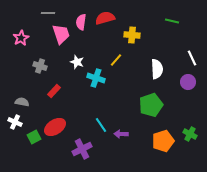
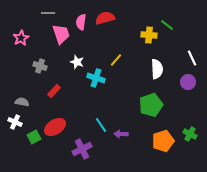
green line: moved 5 px left, 4 px down; rotated 24 degrees clockwise
yellow cross: moved 17 px right
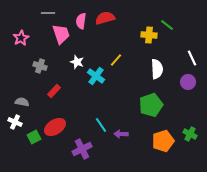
pink semicircle: moved 1 px up
cyan cross: moved 2 px up; rotated 18 degrees clockwise
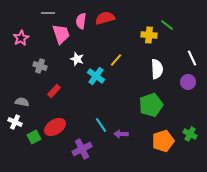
white star: moved 3 px up
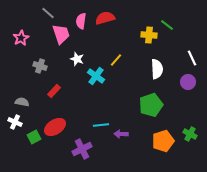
gray line: rotated 40 degrees clockwise
cyan line: rotated 63 degrees counterclockwise
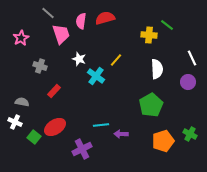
white star: moved 2 px right
green pentagon: rotated 10 degrees counterclockwise
green square: rotated 24 degrees counterclockwise
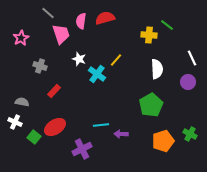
cyan cross: moved 1 px right, 2 px up
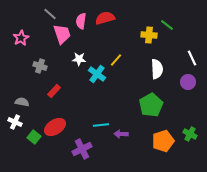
gray line: moved 2 px right, 1 px down
pink trapezoid: moved 1 px right
white star: rotated 16 degrees counterclockwise
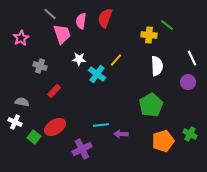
red semicircle: rotated 54 degrees counterclockwise
white semicircle: moved 3 px up
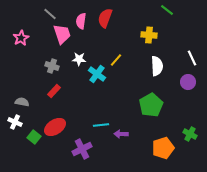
green line: moved 15 px up
gray cross: moved 12 px right
orange pentagon: moved 7 px down
